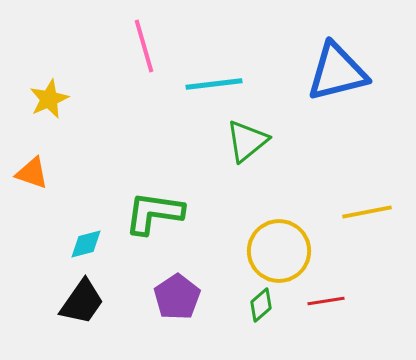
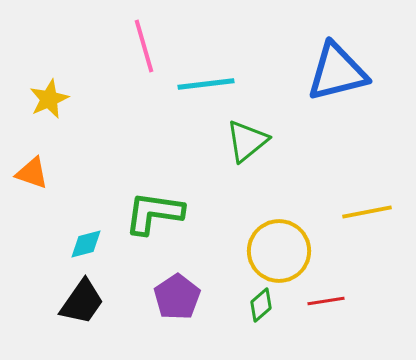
cyan line: moved 8 px left
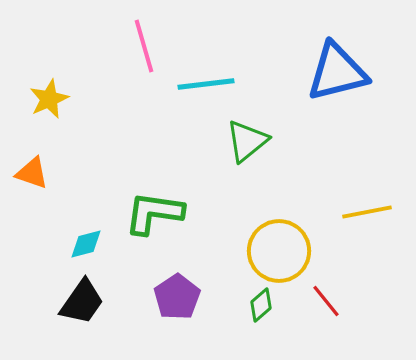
red line: rotated 60 degrees clockwise
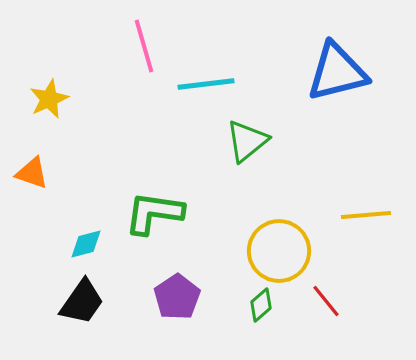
yellow line: moved 1 px left, 3 px down; rotated 6 degrees clockwise
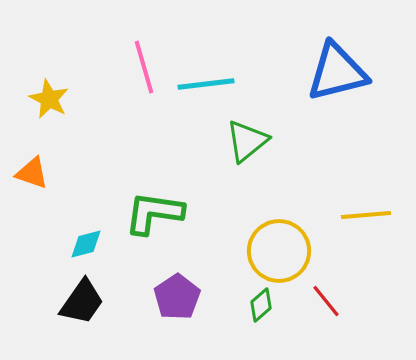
pink line: moved 21 px down
yellow star: rotated 21 degrees counterclockwise
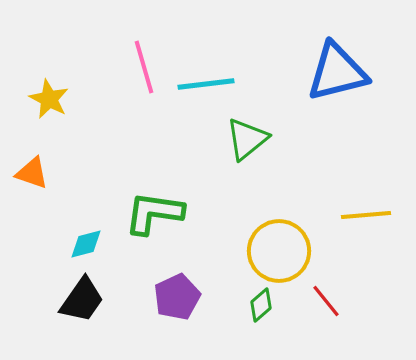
green triangle: moved 2 px up
purple pentagon: rotated 9 degrees clockwise
black trapezoid: moved 2 px up
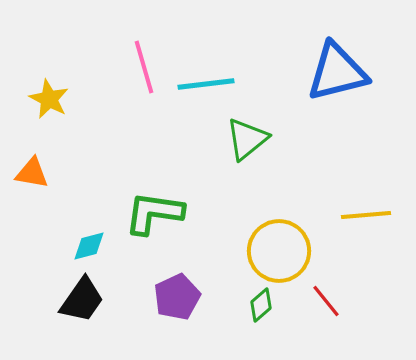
orange triangle: rotated 9 degrees counterclockwise
cyan diamond: moved 3 px right, 2 px down
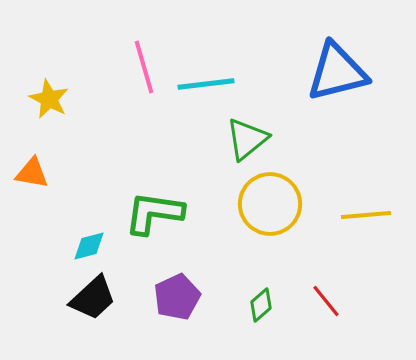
yellow circle: moved 9 px left, 47 px up
black trapezoid: moved 11 px right, 2 px up; rotated 12 degrees clockwise
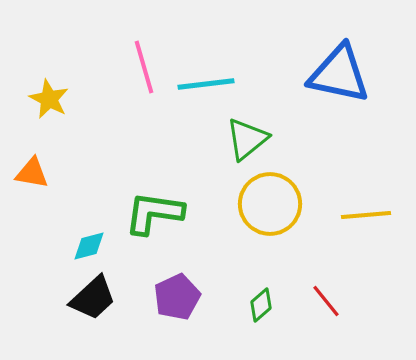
blue triangle: moved 2 px right, 2 px down; rotated 26 degrees clockwise
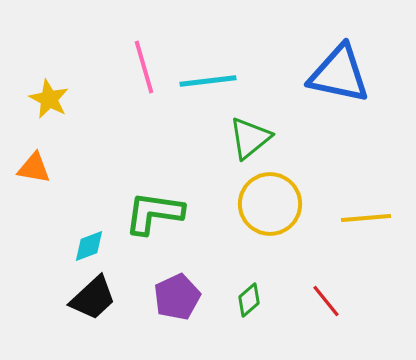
cyan line: moved 2 px right, 3 px up
green triangle: moved 3 px right, 1 px up
orange triangle: moved 2 px right, 5 px up
yellow line: moved 3 px down
cyan diamond: rotated 6 degrees counterclockwise
green diamond: moved 12 px left, 5 px up
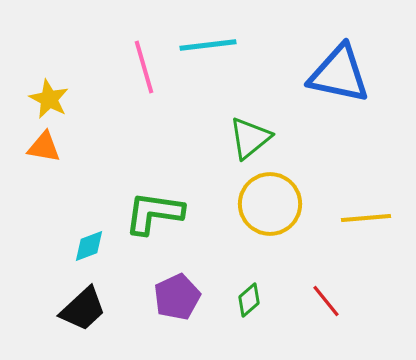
cyan line: moved 36 px up
orange triangle: moved 10 px right, 21 px up
black trapezoid: moved 10 px left, 11 px down
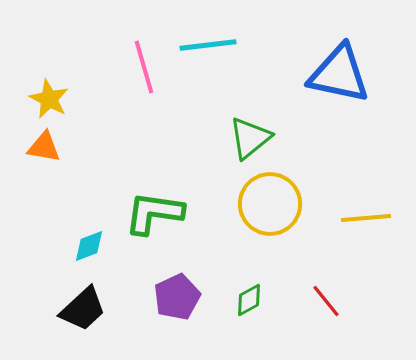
green diamond: rotated 12 degrees clockwise
